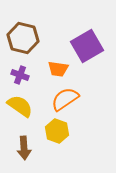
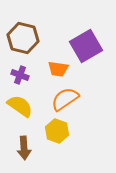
purple square: moved 1 px left
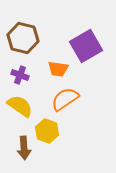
yellow hexagon: moved 10 px left
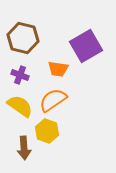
orange semicircle: moved 12 px left, 1 px down
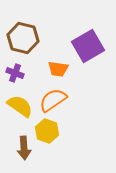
purple square: moved 2 px right
purple cross: moved 5 px left, 2 px up
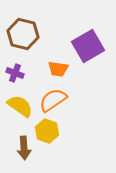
brown hexagon: moved 4 px up
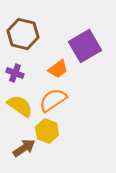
purple square: moved 3 px left
orange trapezoid: rotated 45 degrees counterclockwise
brown arrow: rotated 120 degrees counterclockwise
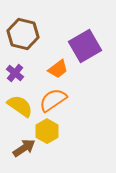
purple cross: rotated 18 degrees clockwise
yellow hexagon: rotated 10 degrees clockwise
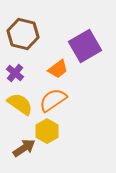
yellow semicircle: moved 2 px up
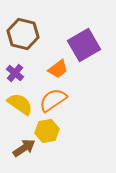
purple square: moved 1 px left, 1 px up
yellow hexagon: rotated 20 degrees clockwise
